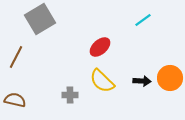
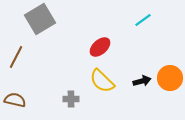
black arrow: rotated 18 degrees counterclockwise
gray cross: moved 1 px right, 4 px down
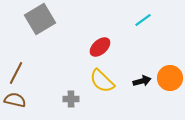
brown line: moved 16 px down
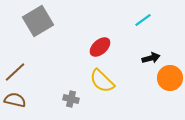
gray square: moved 2 px left, 2 px down
brown line: moved 1 px left, 1 px up; rotated 20 degrees clockwise
black arrow: moved 9 px right, 23 px up
gray cross: rotated 14 degrees clockwise
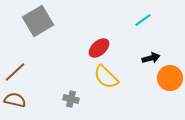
red ellipse: moved 1 px left, 1 px down
yellow semicircle: moved 4 px right, 4 px up
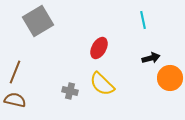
cyan line: rotated 66 degrees counterclockwise
red ellipse: rotated 20 degrees counterclockwise
brown line: rotated 25 degrees counterclockwise
yellow semicircle: moved 4 px left, 7 px down
gray cross: moved 1 px left, 8 px up
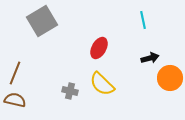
gray square: moved 4 px right
black arrow: moved 1 px left
brown line: moved 1 px down
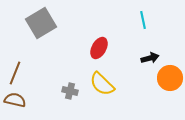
gray square: moved 1 px left, 2 px down
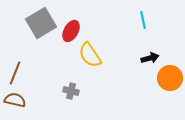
red ellipse: moved 28 px left, 17 px up
yellow semicircle: moved 12 px left, 29 px up; rotated 12 degrees clockwise
gray cross: moved 1 px right
